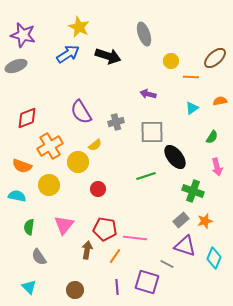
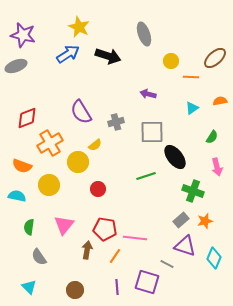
orange cross at (50, 146): moved 3 px up
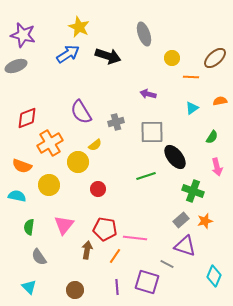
yellow circle at (171, 61): moved 1 px right, 3 px up
cyan diamond at (214, 258): moved 18 px down
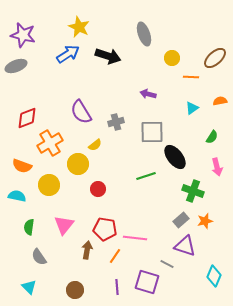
yellow circle at (78, 162): moved 2 px down
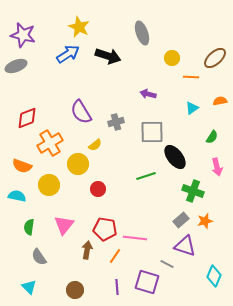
gray ellipse at (144, 34): moved 2 px left, 1 px up
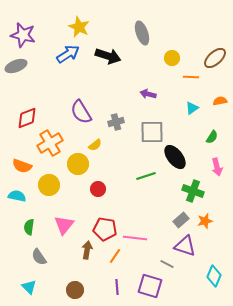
purple square at (147, 282): moved 3 px right, 4 px down
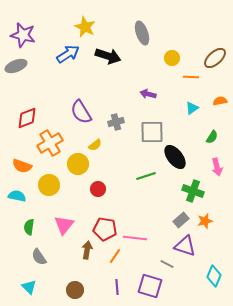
yellow star at (79, 27): moved 6 px right
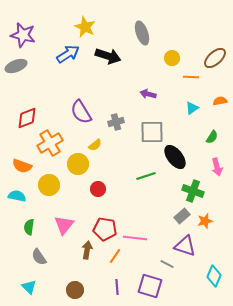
gray rectangle at (181, 220): moved 1 px right, 4 px up
